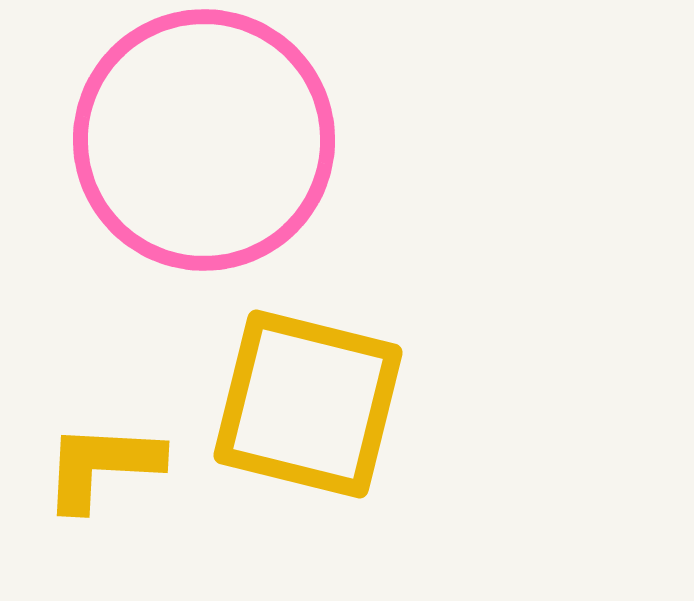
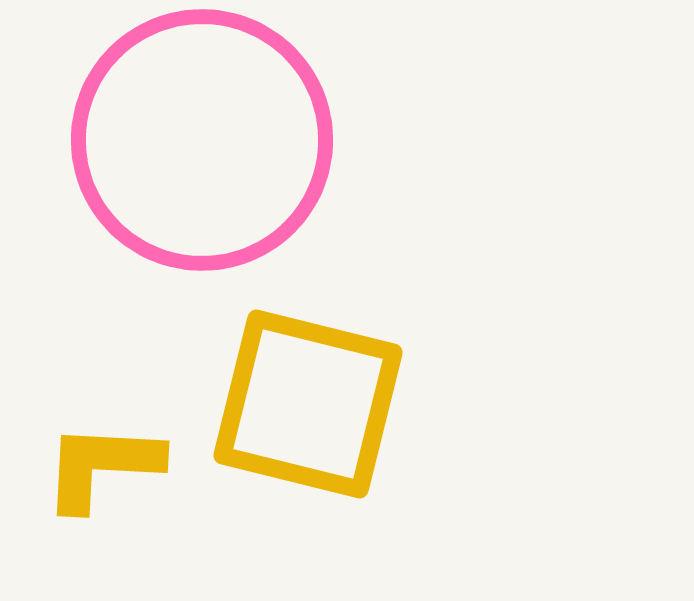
pink circle: moved 2 px left
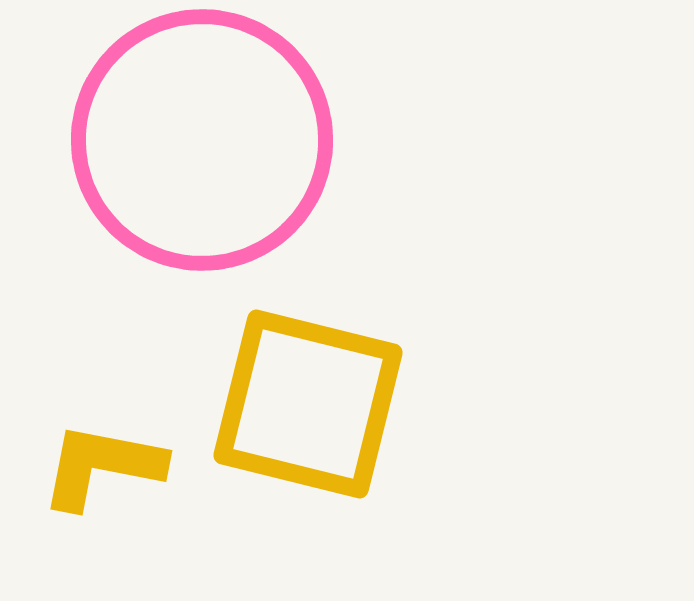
yellow L-shape: rotated 8 degrees clockwise
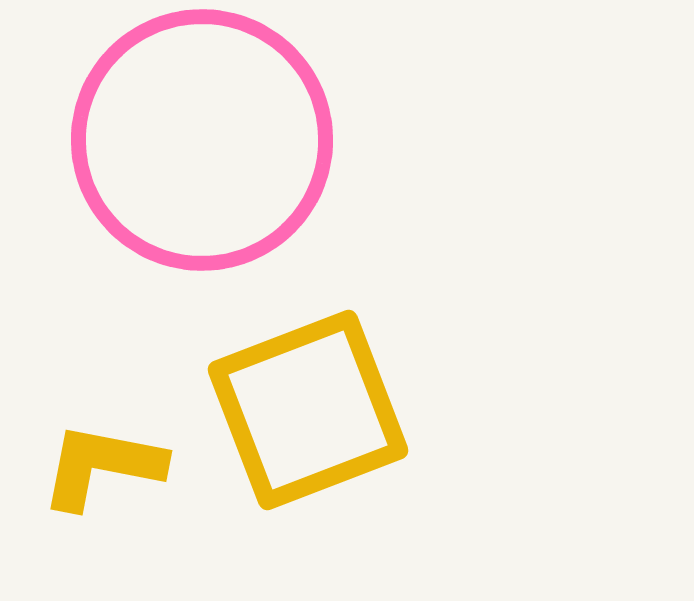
yellow square: moved 6 px down; rotated 35 degrees counterclockwise
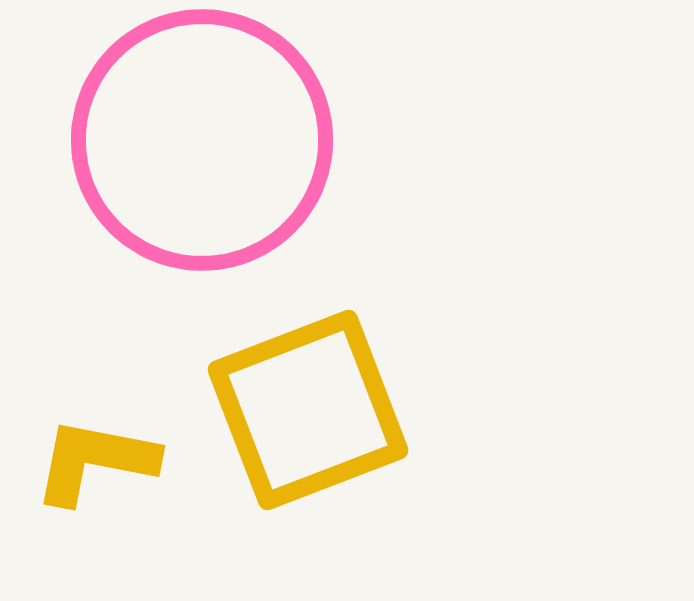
yellow L-shape: moved 7 px left, 5 px up
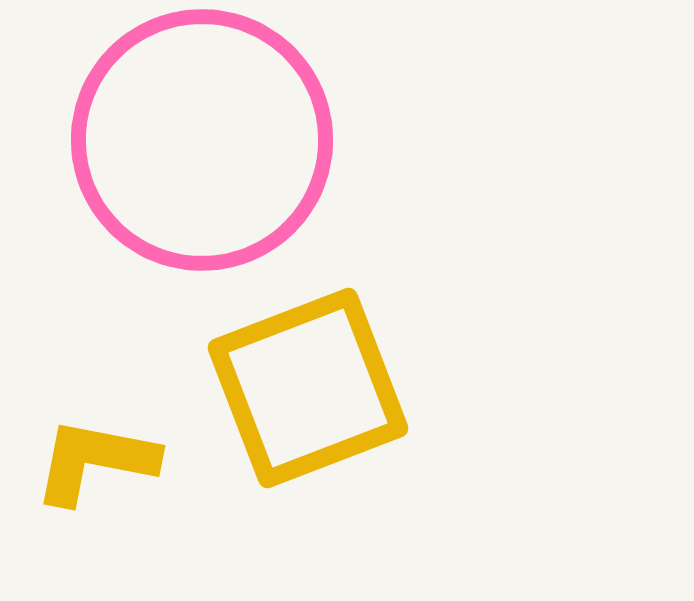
yellow square: moved 22 px up
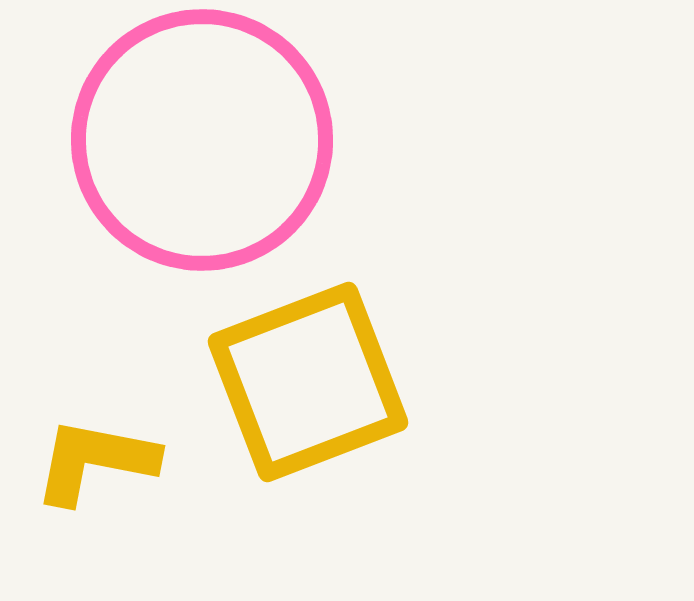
yellow square: moved 6 px up
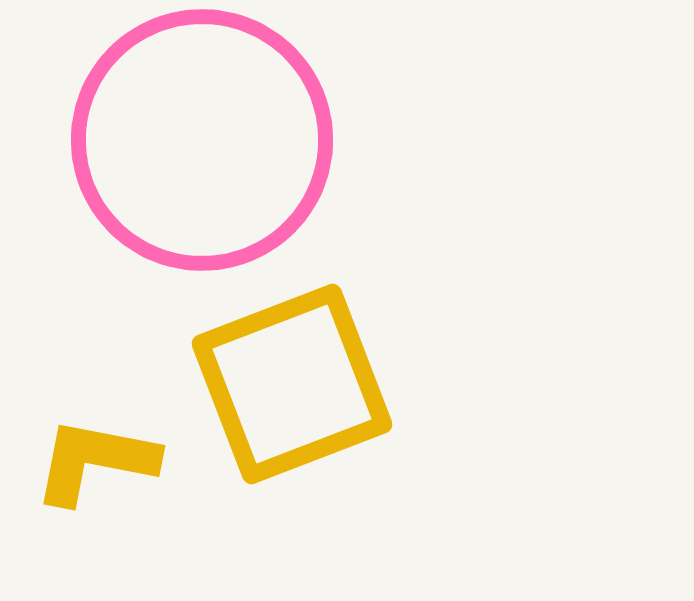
yellow square: moved 16 px left, 2 px down
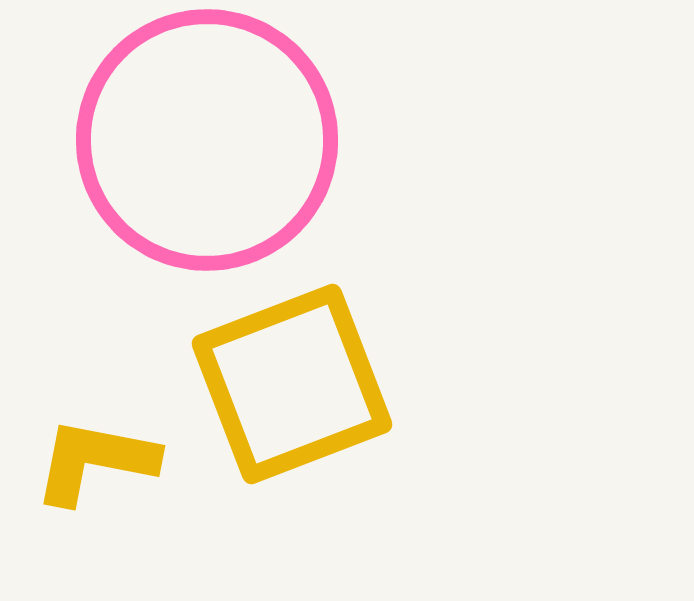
pink circle: moved 5 px right
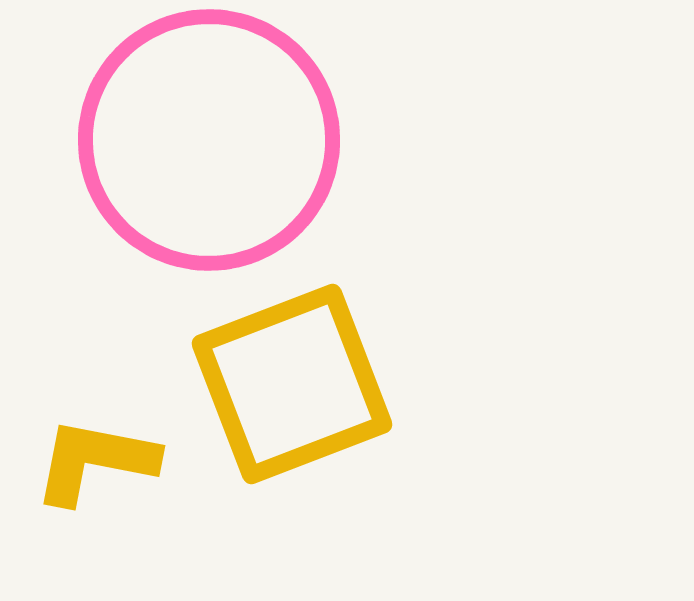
pink circle: moved 2 px right
